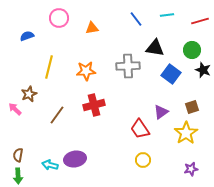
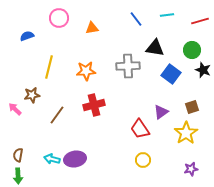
brown star: moved 3 px right, 1 px down; rotated 14 degrees clockwise
cyan arrow: moved 2 px right, 6 px up
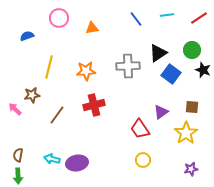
red line: moved 1 px left, 3 px up; rotated 18 degrees counterclockwise
black triangle: moved 3 px right, 5 px down; rotated 42 degrees counterclockwise
brown square: rotated 24 degrees clockwise
purple ellipse: moved 2 px right, 4 px down
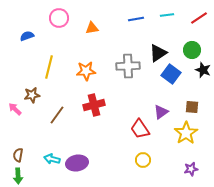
blue line: rotated 63 degrees counterclockwise
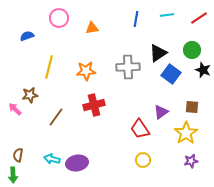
blue line: rotated 70 degrees counterclockwise
gray cross: moved 1 px down
brown star: moved 2 px left
brown line: moved 1 px left, 2 px down
purple star: moved 8 px up
green arrow: moved 5 px left, 1 px up
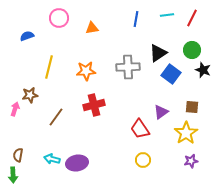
red line: moved 7 px left; rotated 30 degrees counterclockwise
pink arrow: rotated 64 degrees clockwise
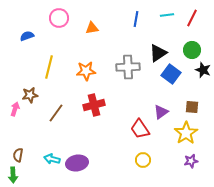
brown line: moved 4 px up
